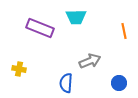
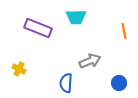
purple rectangle: moved 2 px left
yellow cross: rotated 16 degrees clockwise
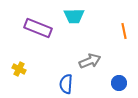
cyan trapezoid: moved 2 px left, 1 px up
blue semicircle: moved 1 px down
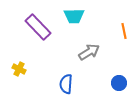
purple rectangle: moved 1 px up; rotated 24 degrees clockwise
gray arrow: moved 1 px left, 9 px up; rotated 10 degrees counterclockwise
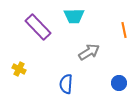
orange line: moved 1 px up
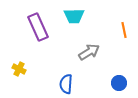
purple rectangle: rotated 20 degrees clockwise
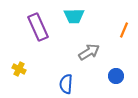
orange line: rotated 35 degrees clockwise
blue circle: moved 3 px left, 7 px up
